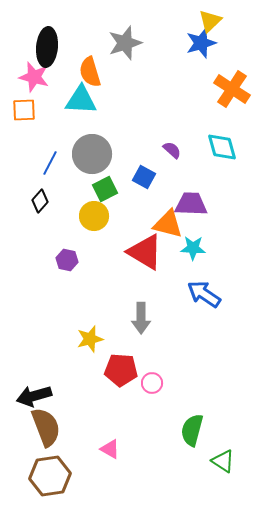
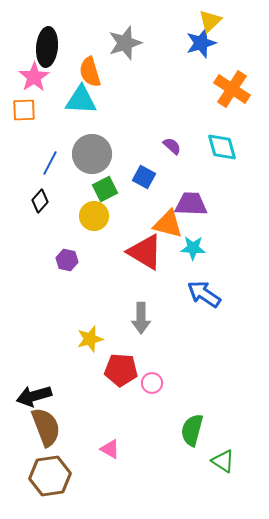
pink star: rotated 24 degrees clockwise
purple semicircle: moved 4 px up
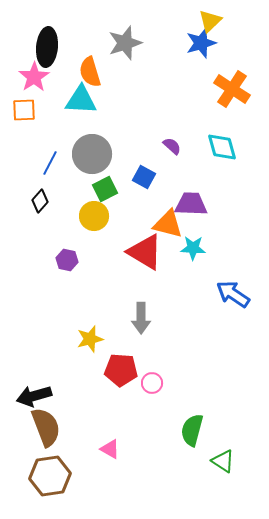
blue arrow: moved 29 px right
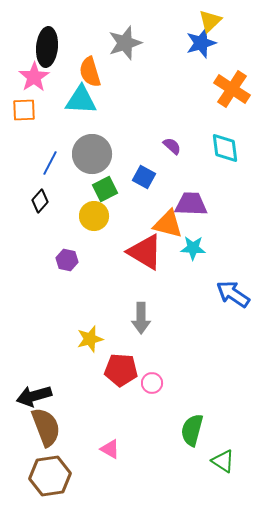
cyan diamond: moved 3 px right, 1 px down; rotated 8 degrees clockwise
